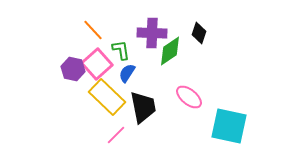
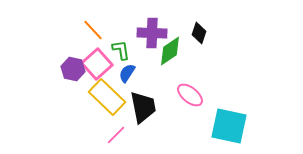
pink ellipse: moved 1 px right, 2 px up
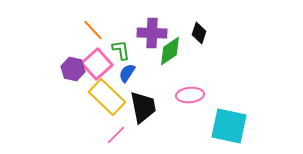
pink ellipse: rotated 44 degrees counterclockwise
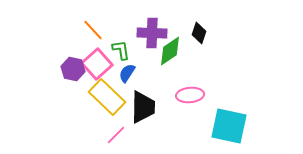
black trapezoid: rotated 12 degrees clockwise
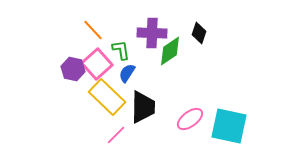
pink ellipse: moved 24 px down; rotated 32 degrees counterclockwise
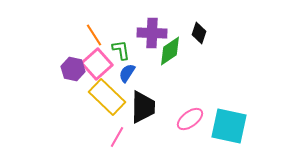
orange line: moved 1 px right, 5 px down; rotated 10 degrees clockwise
pink line: moved 1 px right, 2 px down; rotated 15 degrees counterclockwise
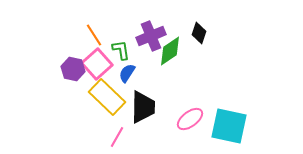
purple cross: moved 1 px left, 3 px down; rotated 24 degrees counterclockwise
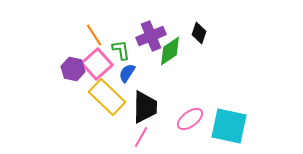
black trapezoid: moved 2 px right
pink line: moved 24 px right
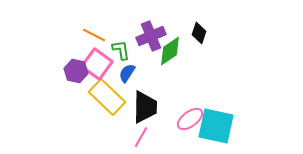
orange line: rotated 30 degrees counterclockwise
pink square: rotated 12 degrees counterclockwise
purple hexagon: moved 3 px right, 2 px down
cyan square: moved 13 px left
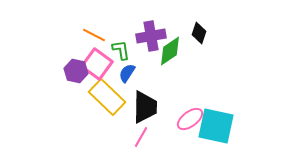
purple cross: rotated 12 degrees clockwise
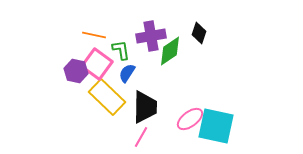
orange line: rotated 15 degrees counterclockwise
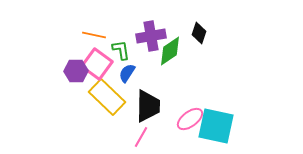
purple hexagon: rotated 15 degrees counterclockwise
black trapezoid: moved 3 px right, 1 px up
